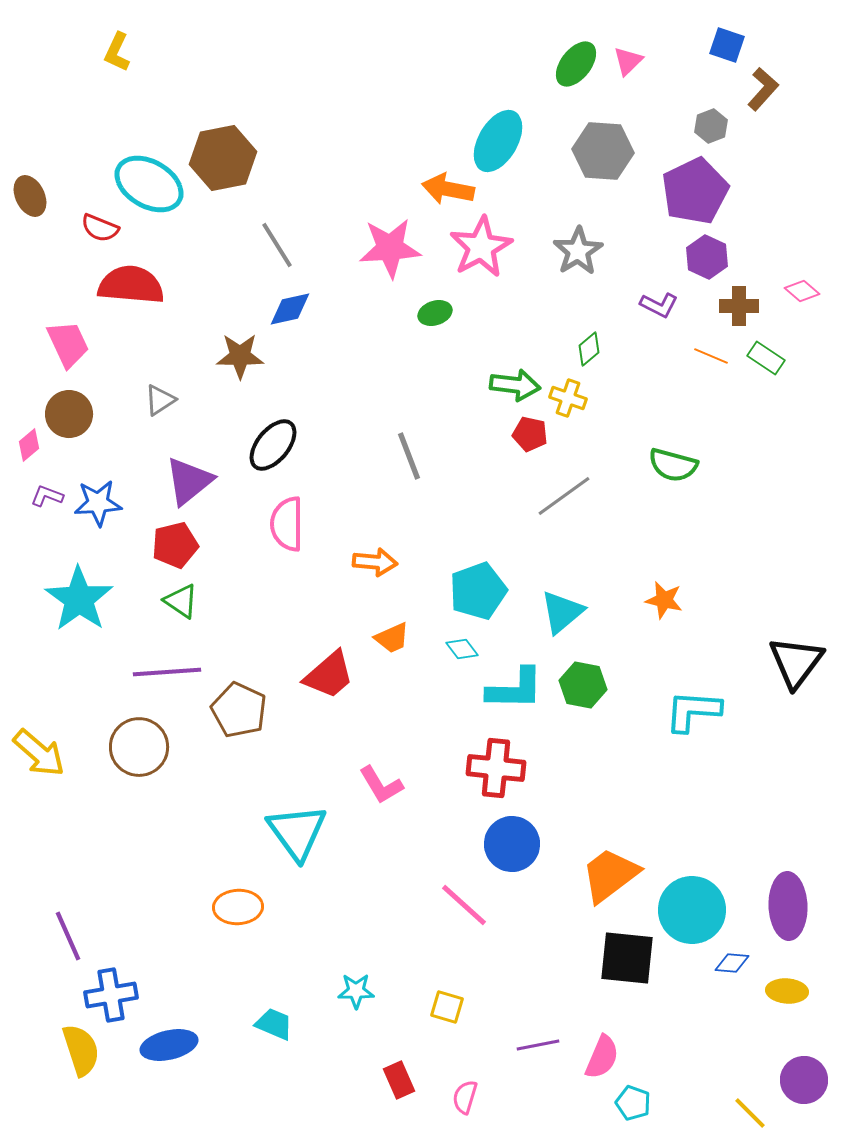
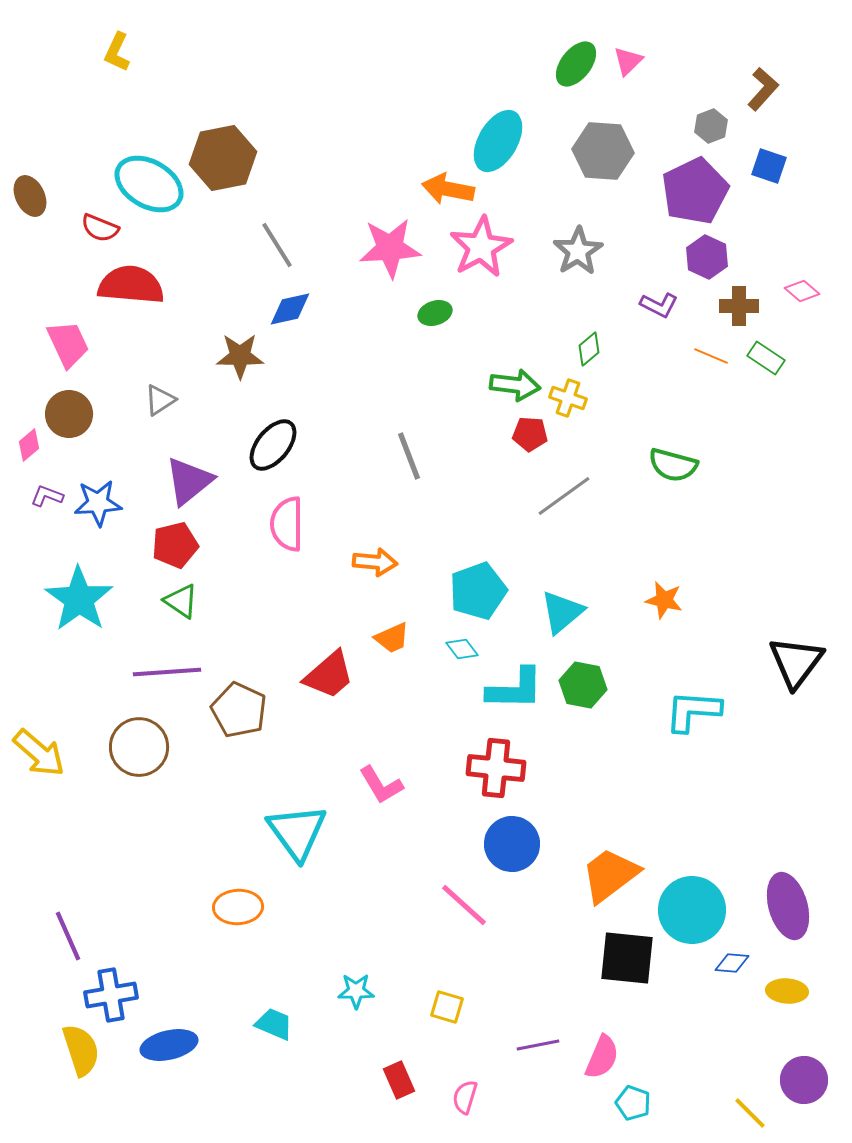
blue square at (727, 45): moved 42 px right, 121 px down
red pentagon at (530, 434): rotated 8 degrees counterclockwise
purple ellipse at (788, 906): rotated 14 degrees counterclockwise
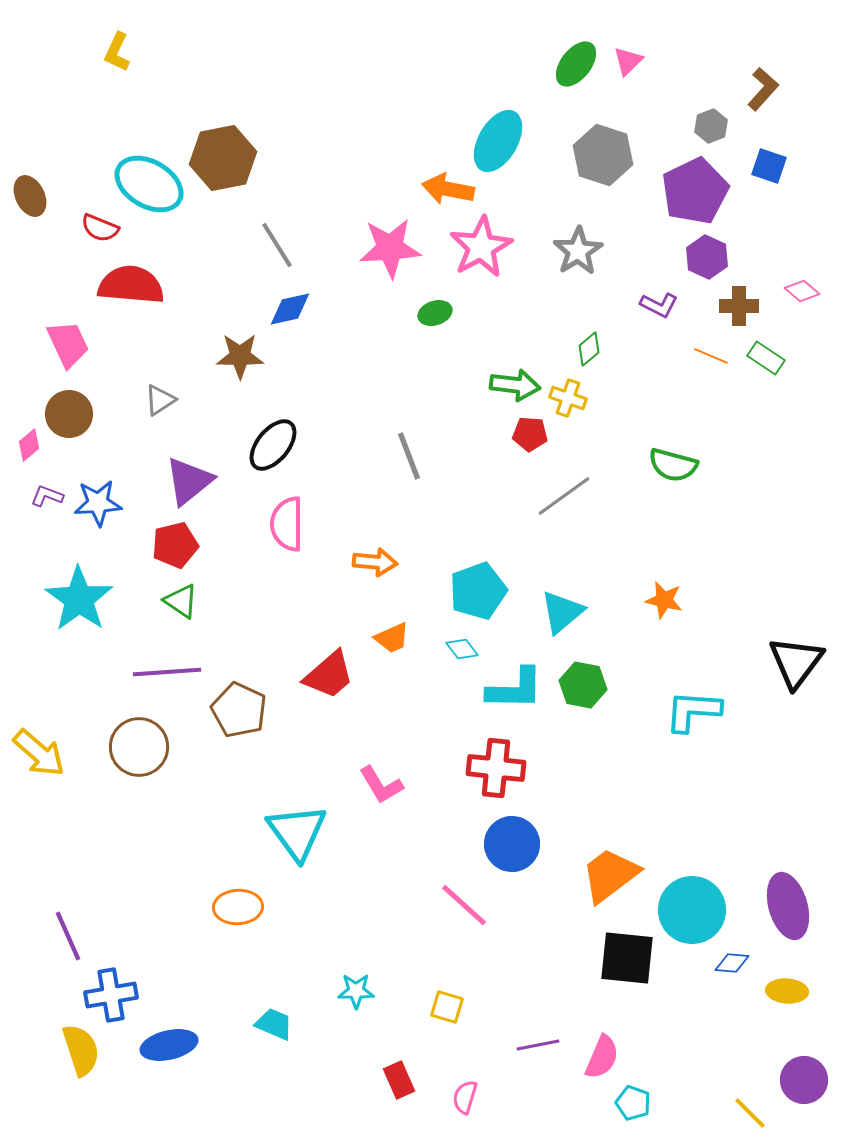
gray hexagon at (603, 151): moved 4 px down; rotated 14 degrees clockwise
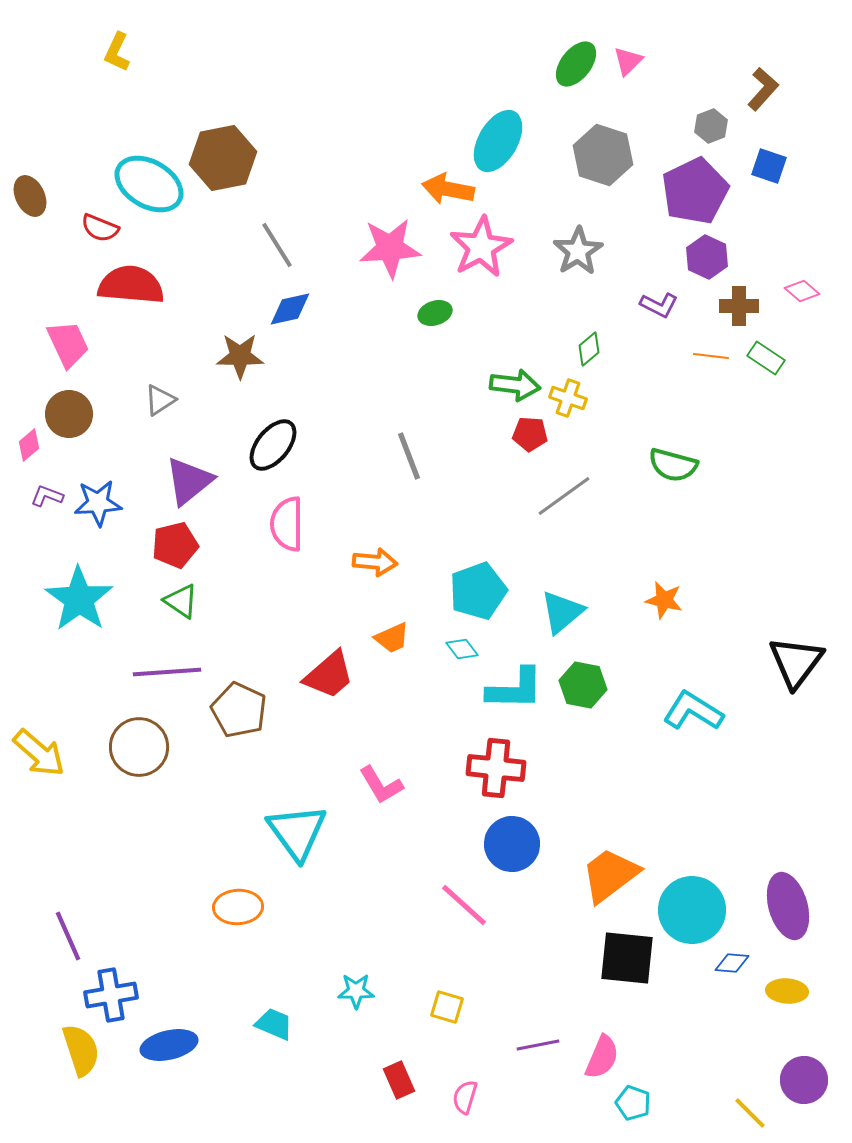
orange line at (711, 356): rotated 16 degrees counterclockwise
cyan L-shape at (693, 711): rotated 28 degrees clockwise
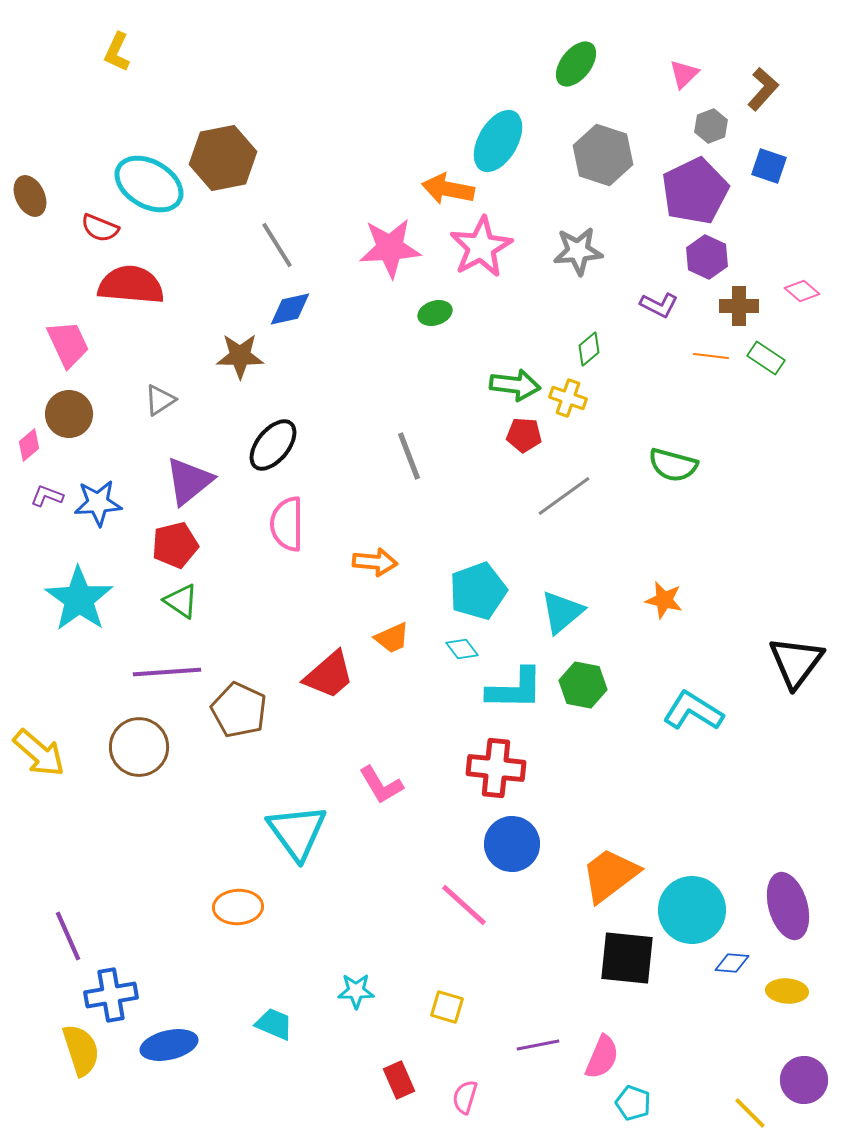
pink triangle at (628, 61): moved 56 px right, 13 px down
gray star at (578, 251): rotated 27 degrees clockwise
red pentagon at (530, 434): moved 6 px left, 1 px down
